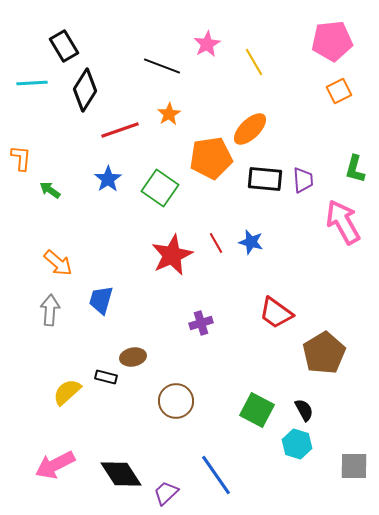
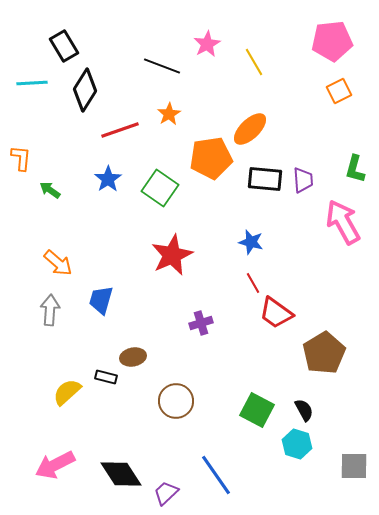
red line at (216, 243): moved 37 px right, 40 px down
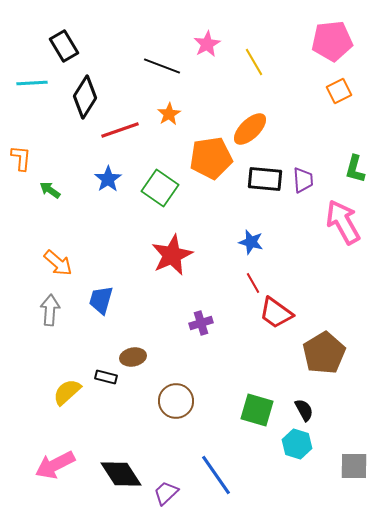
black diamond at (85, 90): moved 7 px down
green square at (257, 410): rotated 12 degrees counterclockwise
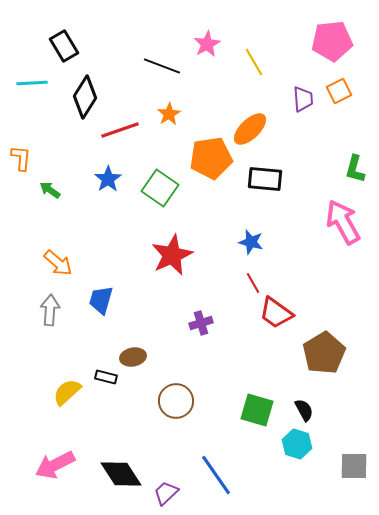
purple trapezoid at (303, 180): moved 81 px up
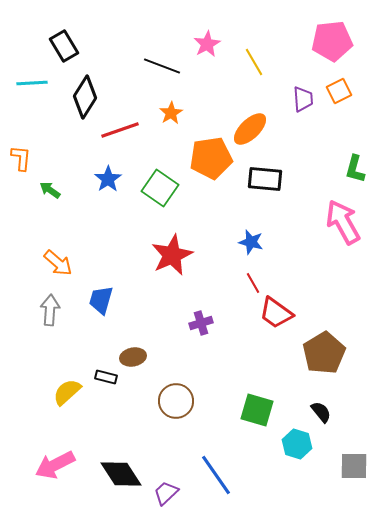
orange star at (169, 114): moved 2 px right, 1 px up
black semicircle at (304, 410): moved 17 px right, 2 px down; rotated 10 degrees counterclockwise
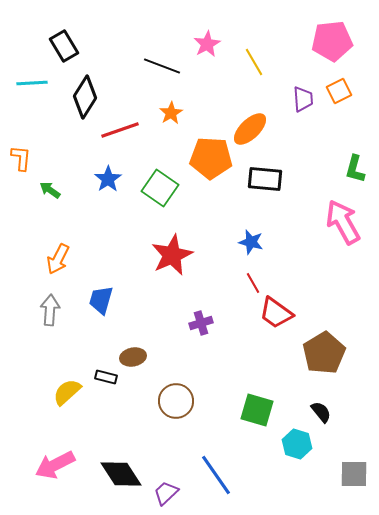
orange pentagon at (211, 158): rotated 12 degrees clockwise
orange arrow at (58, 263): moved 4 px up; rotated 76 degrees clockwise
gray square at (354, 466): moved 8 px down
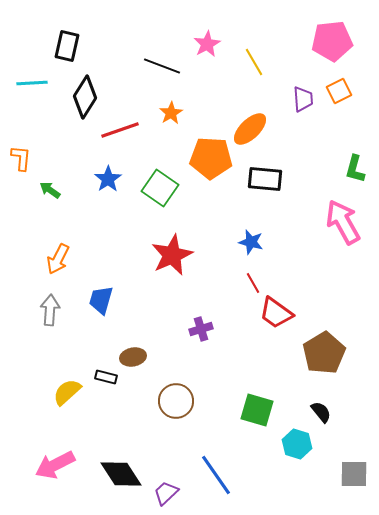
black rectangle at (64, 46): moved 3 px right; rotated 44 degrees clockwise
purple cross at (201, 323): moved 6 px down
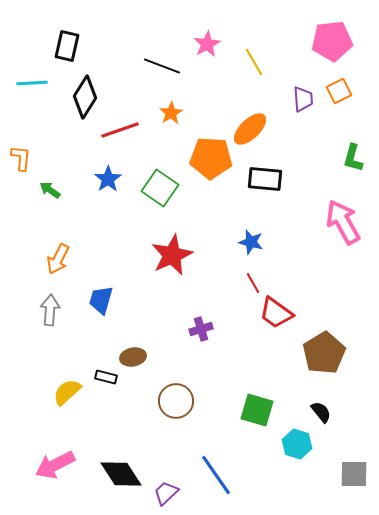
green L-shape at (355, 169): moved 2 px left, 11 px up
